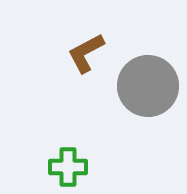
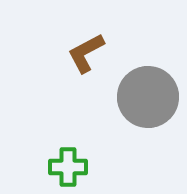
gray circle: moved 11 px down
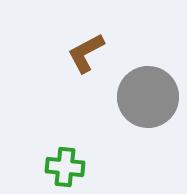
green cross: moved 3 px left; rotated 6 degrees clockwise
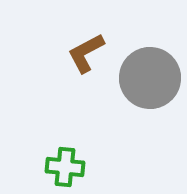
gray circle: moved 2 px right, 19 px up
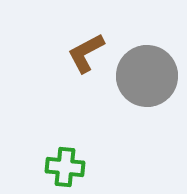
gray circle: moved 3 px left, 2 px up
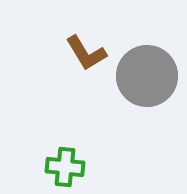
brown L-shape: rotated 93 degrees counterclockwise
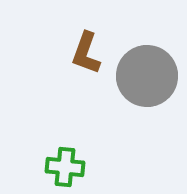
brown L-shape: rotated 51 degrees clockwise
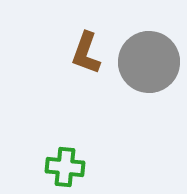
gray circle: moved 2 px right, 14 px up
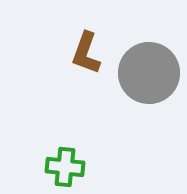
gray circle: moved 11 px down
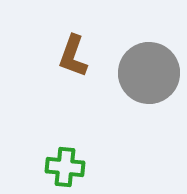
brown L-shape: moved 13 px left, 3 px down
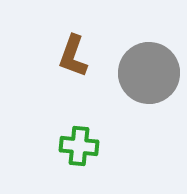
green cross: moved 14 px right, 21 px up
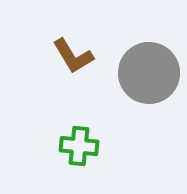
brown L-shape: rotated 51 degrees counterclockwise
